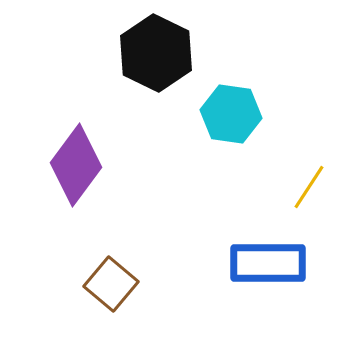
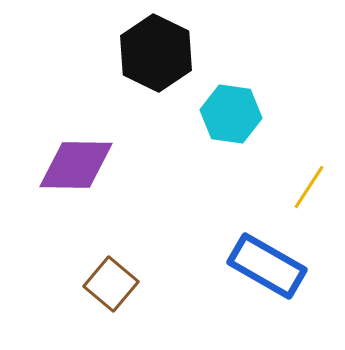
purple diamond: rotated 54 degrees clockwise
blue rectangle: moved 1 px left, 3 px down; rotated 30 degrees clockwise
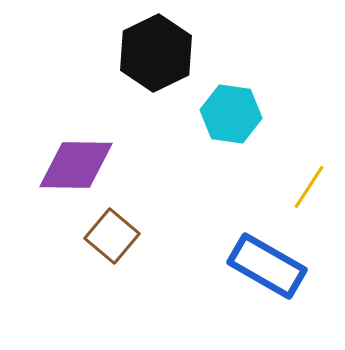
black hexagon: rotated 8 degrees clockwise
brown square: moved 1 px right, 48 px up
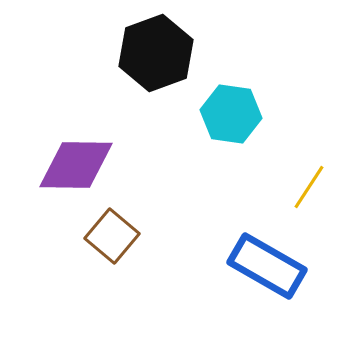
black hexagon: rotated 6 degrees clockwise
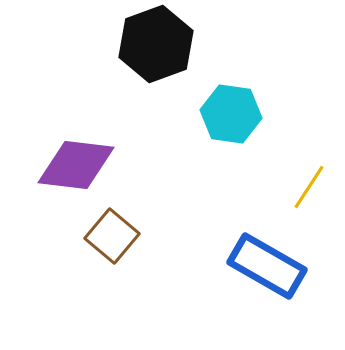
black hexagon: moved 9 px up
purple diamond: rotated 6 degrees clockwise
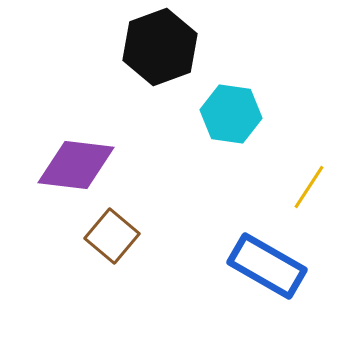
black hexagon: moved 4 px right, 3 px down
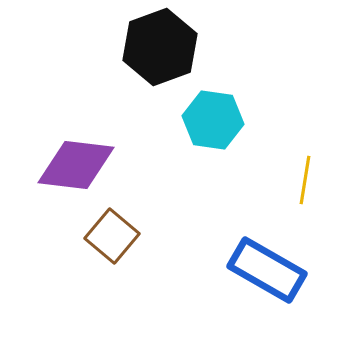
cyan hexagon: moved 18 px left, 6 px down
yellow line: moved 4 px left, 7 px up; rotated 24 degrees counterclockwise
blue rectangle: moved 4 px down
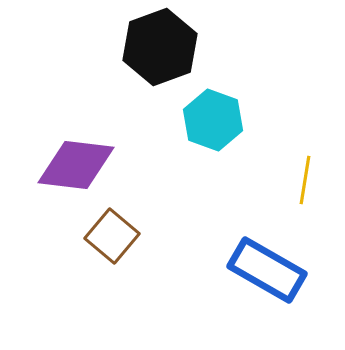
cyan hexagon: rotated 12 degrees clockwise
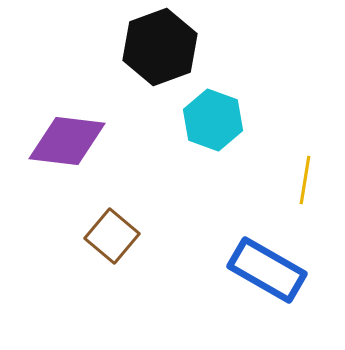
purple diamond: moved 9 px left, 24 px up
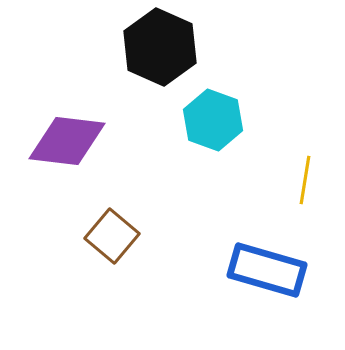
black hexagon: rotated 16 degrees counterclockwise
blue rectangle: rotated 14 degrees counterclockwise
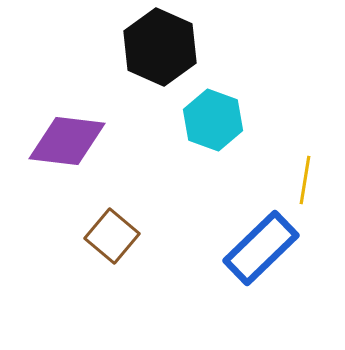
blue rectangle: moved 6 px left, 22 px up; rotated 60 degrees counterclockwise
